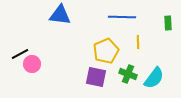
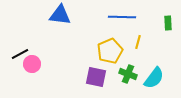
yellow line: rotated 16 degrees clockwise
yellow pentagon: moved 4 px right
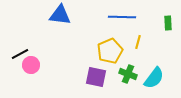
pink circle: moved 1 px left, 1 px down
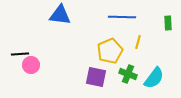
black line: rotated 24 degrees clockwise
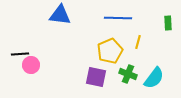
blue line: moved 4 px left, 1 px down
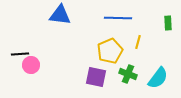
cyan semicircle: moved 4 px right
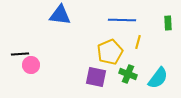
blue line: moved 4 px right, 2 px down
yellow pentagon: moved 1 px down
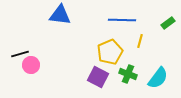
green rectangle: rotated 56 degrees clockwise
yellow line: moved 2 px right, 1 px up
black line: rotated 12 degrees counterclockwise
purple square: moved 2 px right; rotated 15 degrees clockwise
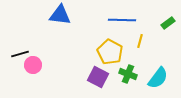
yellow pentagon: rotated 20 degrees counterclockwise
pink circle: moved 2 px right
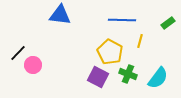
black line: moved 2 px left, 1 px up; rotated 30 degrees counterclockwise
